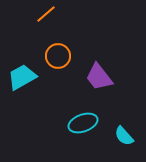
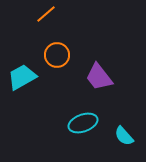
orange circle: moved 1 px left, 1 px up
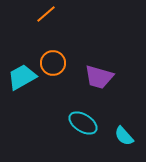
orange circle: moved 4 px left, 8 px down
purple trapezoid: rotated 36 degrees counterclockwise
cyan ellipse: rotated 52 degrees clockwise
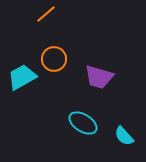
orange circle: moved 1 px right, 4 px up
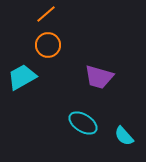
orange circle: moved 6 px left, 14 px up
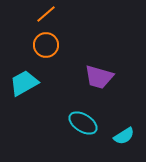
orange circle: moved 2 px left
cyan trapezoid: moved 2 px right, 6 px down
cyan semicircle: rotated 80 degrees counterclockwise
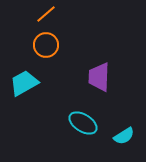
purple trapezoid: rotated 76 degrees clockwise
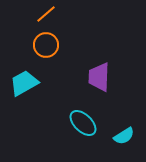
cyan ellipse: rotated 12 degrees clockwise
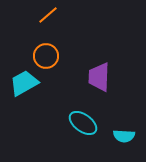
orange line: moved 2 px right, 1 px down
orange circle: moved 11 px down
cyan ellipse: rotated 8 degrees counterclockwise
cyan semicircle: rotated 35 degrees clockwise
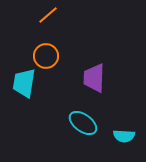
purple trapezoid: moved 5 px left, 1 px down
cyan trapezoid: rotated 52 degrees counterclockwise
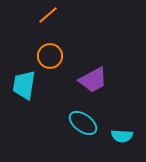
orange circle: moved 4 px right
purple trapezoid: moved 1 px left, 2 px down; rotated 120 degrees counterclockwise
cyan trapezoid: moved 2 px down
cyan semicircle: moved 2 px left
